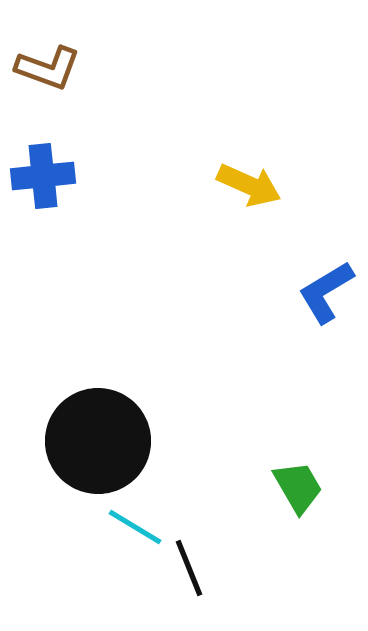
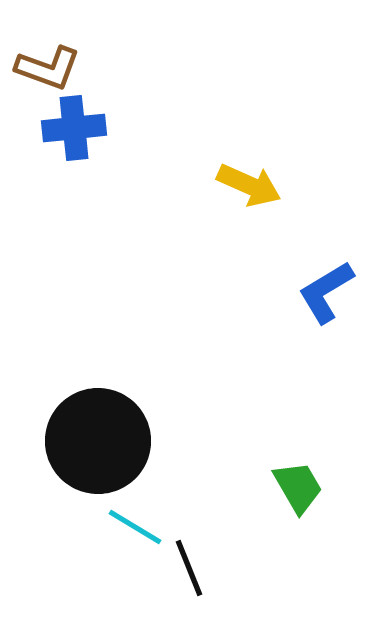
blue cross: moved 31 px right, 48 px up
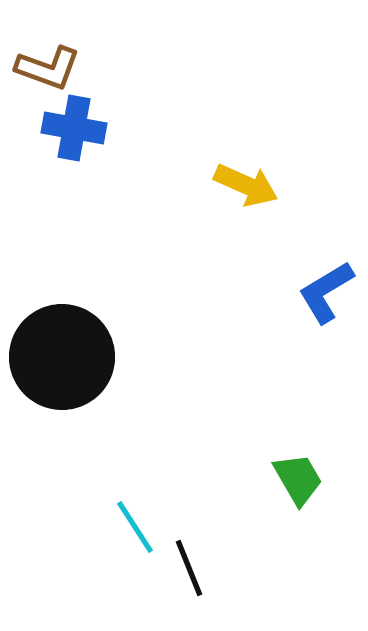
blue cross: rotated 16 degrees clockwise
yellow arrow: moved 3 px left
black circle: moved 36 px left, 84 px up
green trapezoid: moved 8 px up
cyan line: rotated 26 degrees clockwise
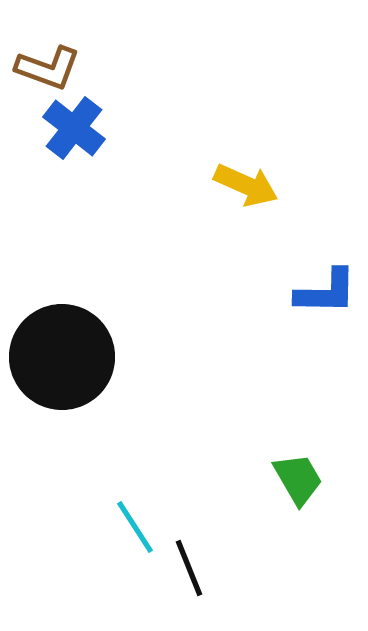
blue cross: rotated 28 degrees clockwise
blue L-shape: rotated 148 degrees counterclockwise
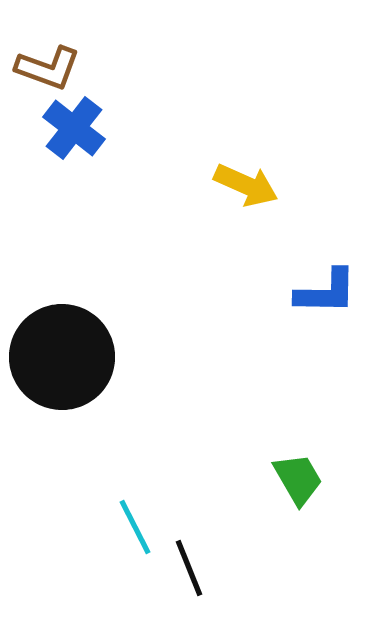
cyan line: rotated 6 degrees clockwise
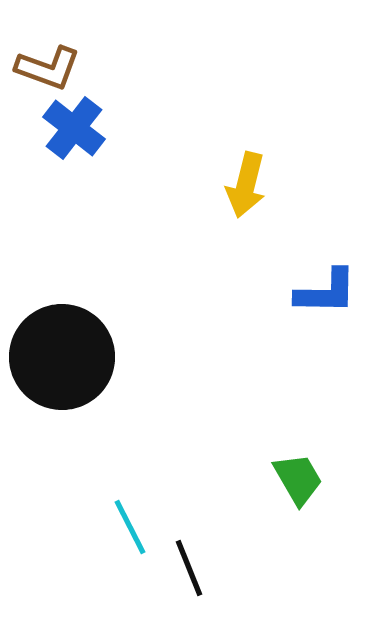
yellow arrow: rotated 80 degrees clockwise
cyan line: moved 5 px left
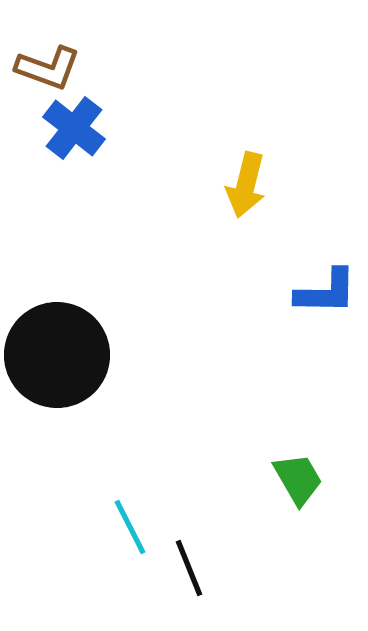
black circle: moved 5 px left, 2 px up
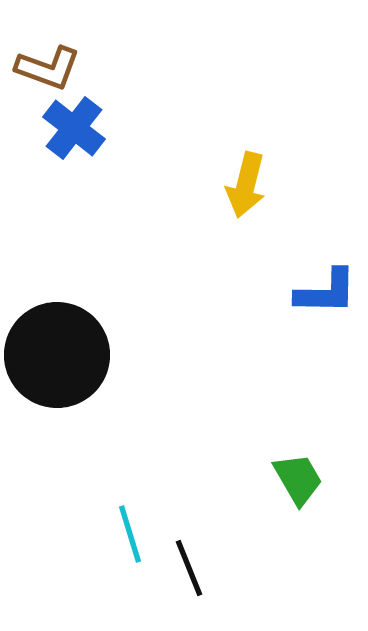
cyan line: moved 7 px down; rotated 10 degrees clockwise
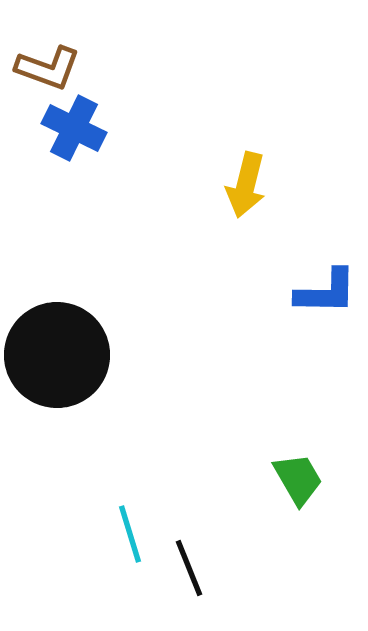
blue cross: rotated 12 degrees counterclockwise
